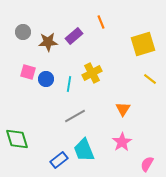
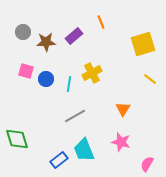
brown star: moved 2 px left
pink square: moved 2 px left, 1 px up
pink star: moved 1 px left; rotated 24 degrees counterclockwise
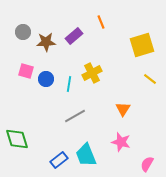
yellow square: moved 1 px left, 1 px down
cyan trapezoid: moved 2 px right, 5 px down
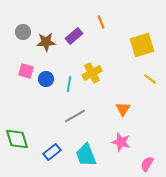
blue rectangle: moved 7 px left, 8 px up
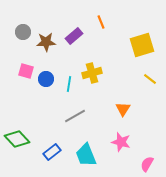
yellow cross: rotated 12 degrees clockwise
green diamond: rotated 25 degrees counterclockwise
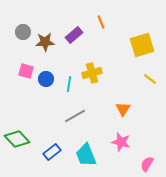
purple rectangle: moved 1 px up
brown star: moved 1 px left
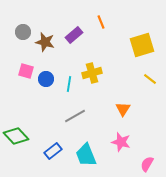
brown star: rotated 18 degrees clockwise
green diamond: moved 1 px left, 3 px up
blue rectangle: moved 1 px right, 1 px up
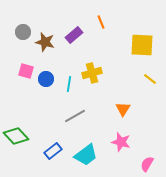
yellow square: rotated 20 degrees clockwise
cyan trapezoid: rotated 105 degrees counterclockwise
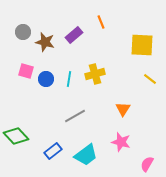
yellow cross: moved 3 px right, 1 px down
cyan line: moved 5 px up
